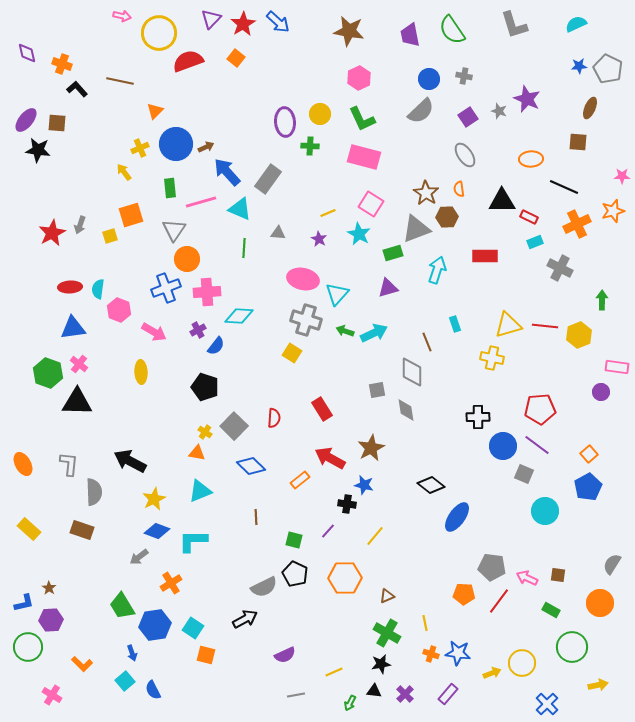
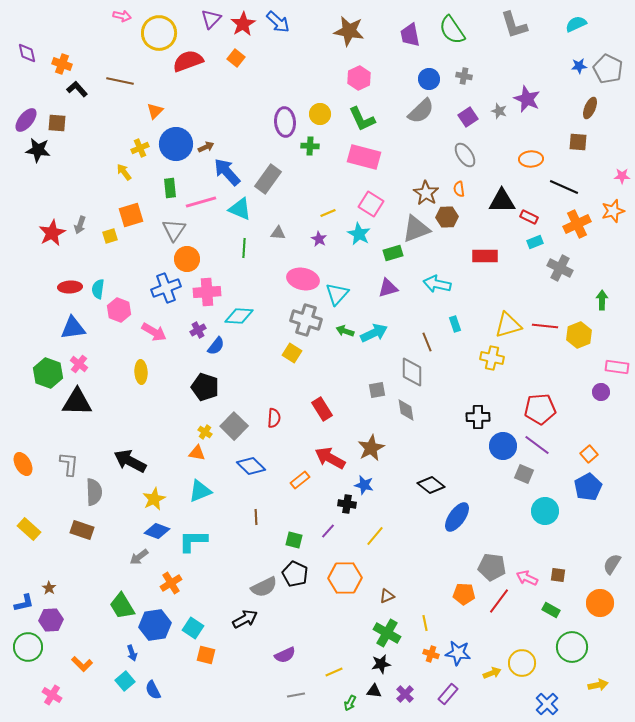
cyan arrow at (437, 270): moved 14 px down; rotated 96 degrees counterclockwise
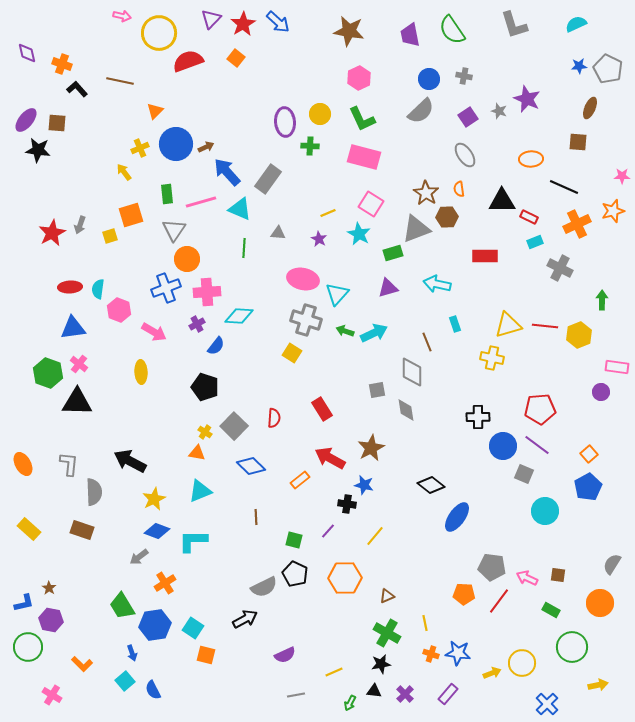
green rectangle at (170, 188): moved 3 px left, 6 px down
purple cross at (198, 330): moved 1 px left, 6 px up
orange cross at (171, 583): moved 6 px left
purple hexagon at (51, 620): rotated 15 degrees clockwise
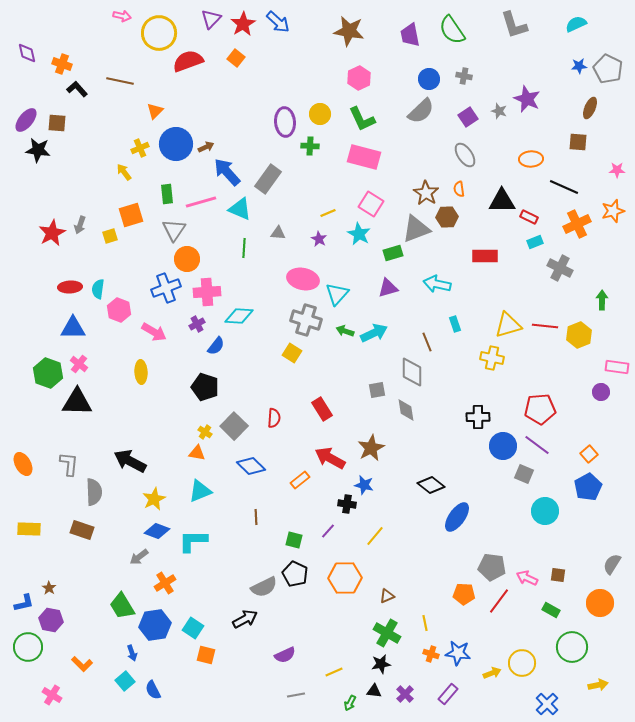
pink star at (622, 176): moved 5 px left, 6 px up
blue triangle at (73, 328): rotated 8 degrees clockwise
yellow rectangle at (29, 529): rotated 40 degrees counterclockwise
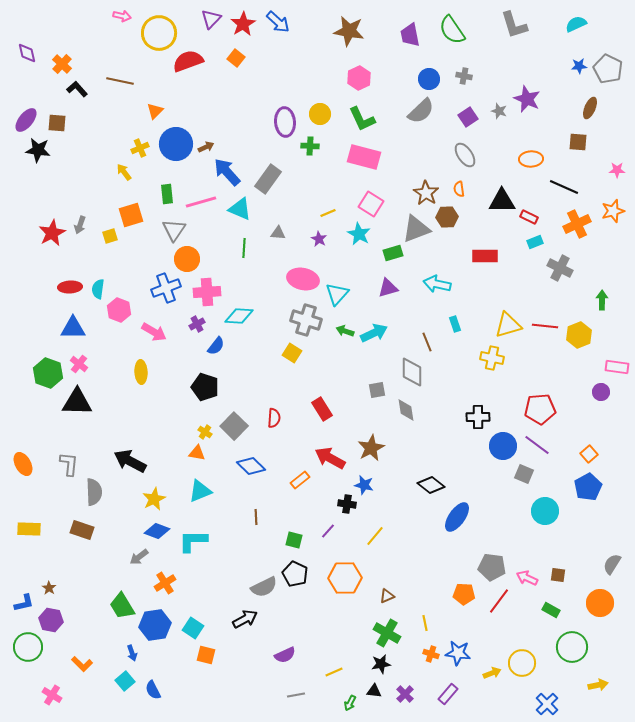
orange cross at (62, 64): rotated 24 degrees clockwise
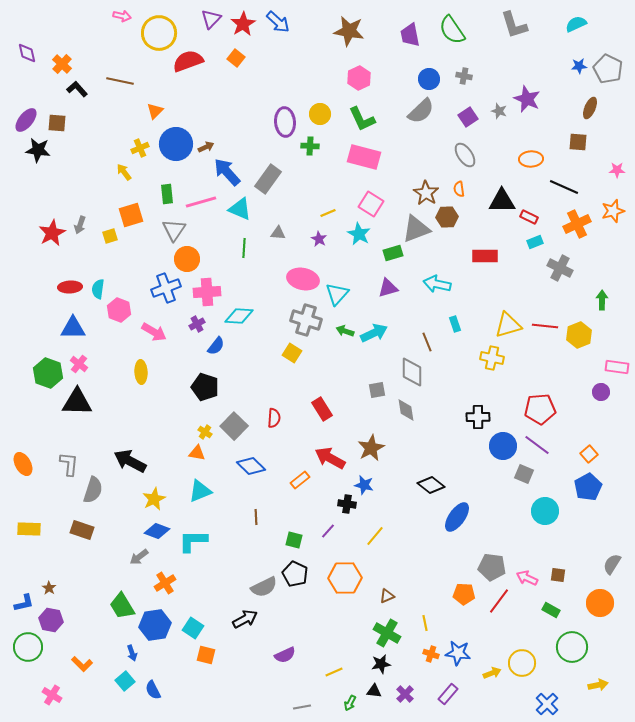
gray semicircle at (94, 492): moved 1 px left, 2 px up; rotated 20 degrees clockwise
gray line at (296, 695): moved 6 px right, 12 px down
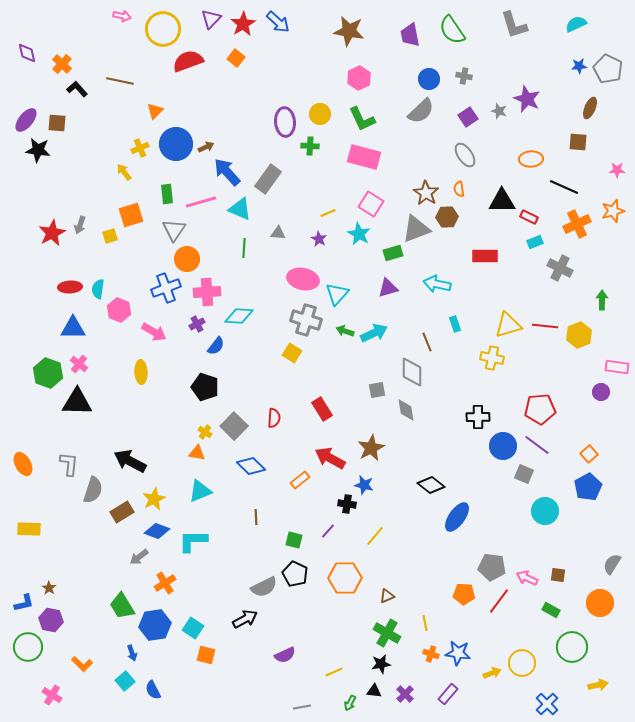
yellow circle at (159, 33): moved 4 px right, 4 px up
brown rectangle at (82, 530): moved 40 px right, 18 px up; rotated 50 degrees counterclockwise
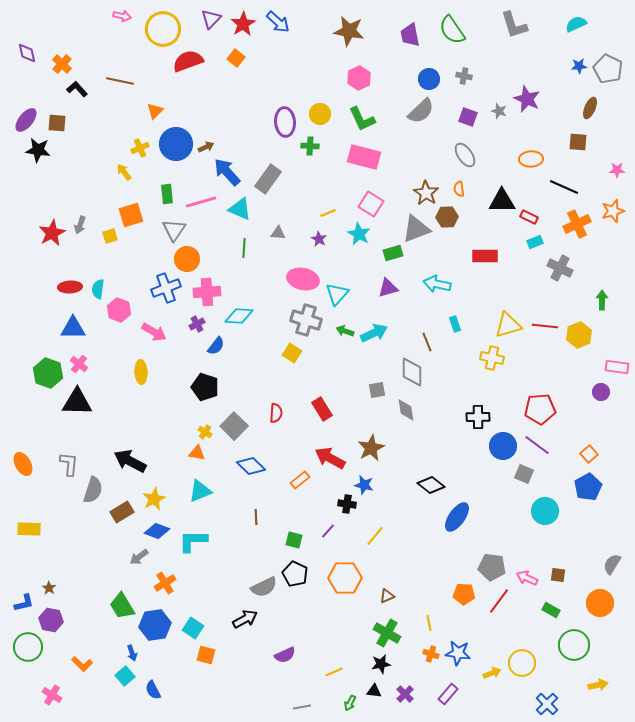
purple square at (468, 117): rotated 36 degrees counterclockwise
red semicircle at (274, 418): moved 2 px right, 5 px up
yellow line at (425, 623): moved 4 px right
green circle at (572, 647): moved 2 px right, 2 px up
cyan square at (125, 681): moved 5 px up
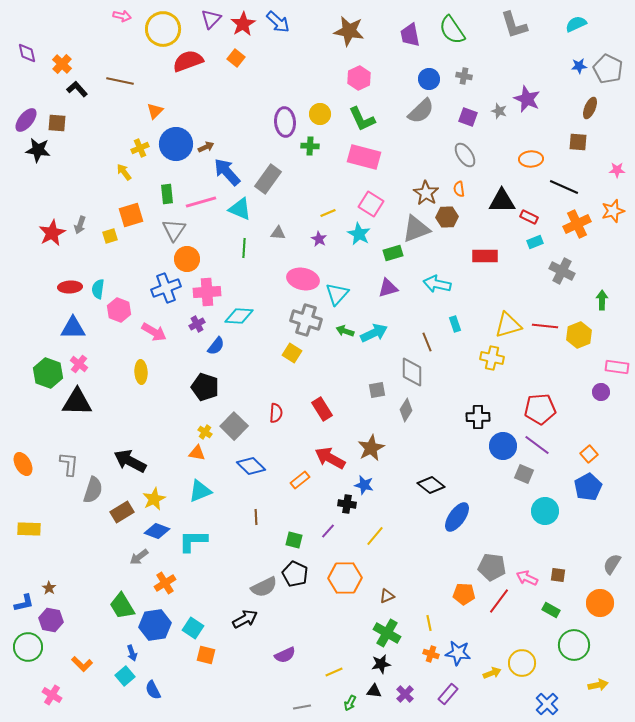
gray cross at (560, 268): moved 2 px right, 3 px down
gray diamond at (406, 410): rotated 40 degrees clockwise
